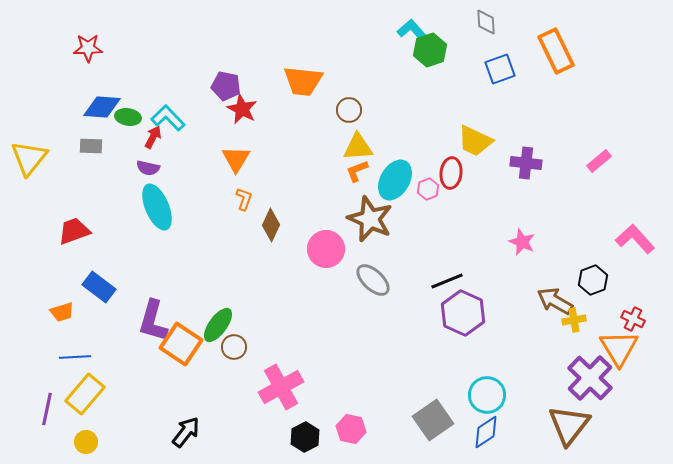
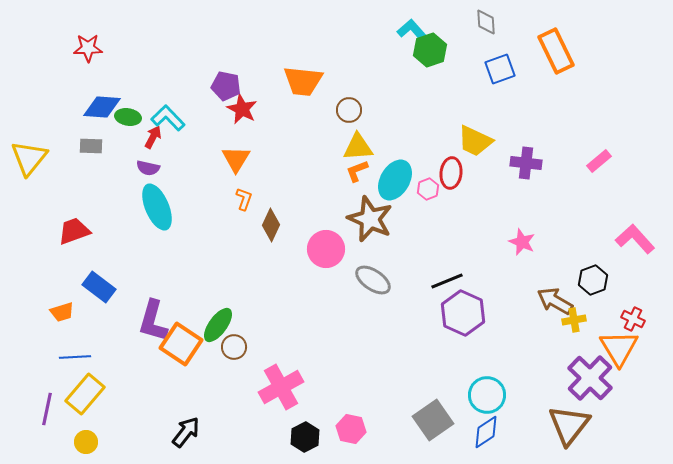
gray ellipse at (373, 280): rotated 9 degrees counterclockwise
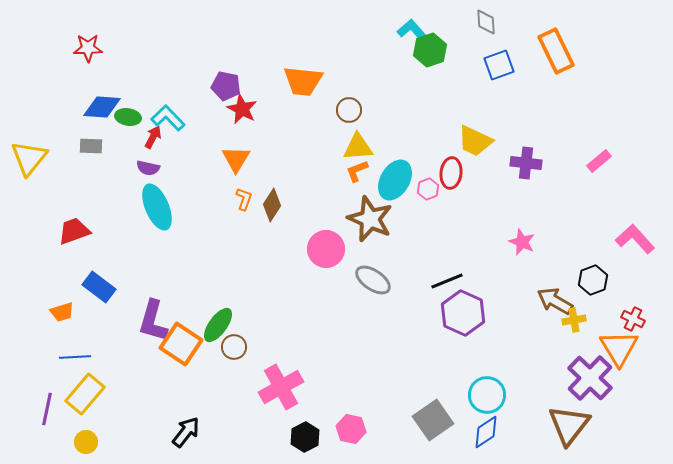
blue square at (500, 69): moved 1 px left, 4 px up
brown diamond at (271, 225): moved 1 px right, 20 px up; rotated 8 degrees clockwise
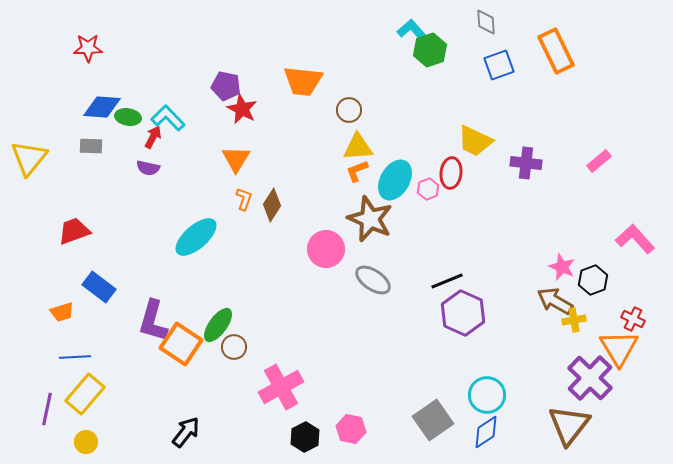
cyan ellipse at (157, 207): moved 39 px right, 30 px down; rotated 72 degrees clockwise
pink star at (522, 242): moved 40 px right, 25 px down
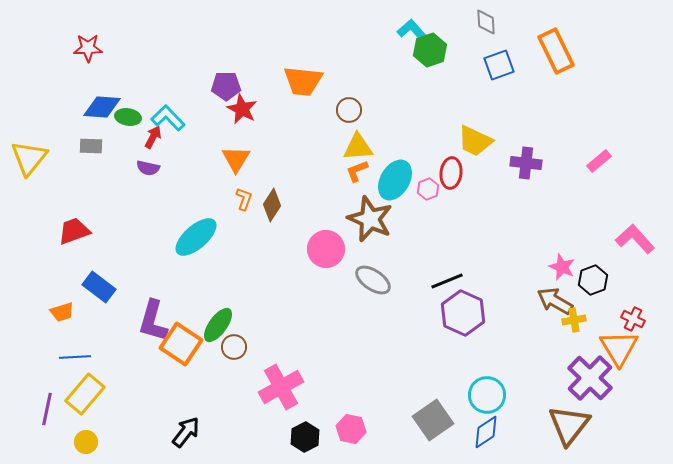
purple pentagon at (226, 86): rotated 12 degrees counterclockwise
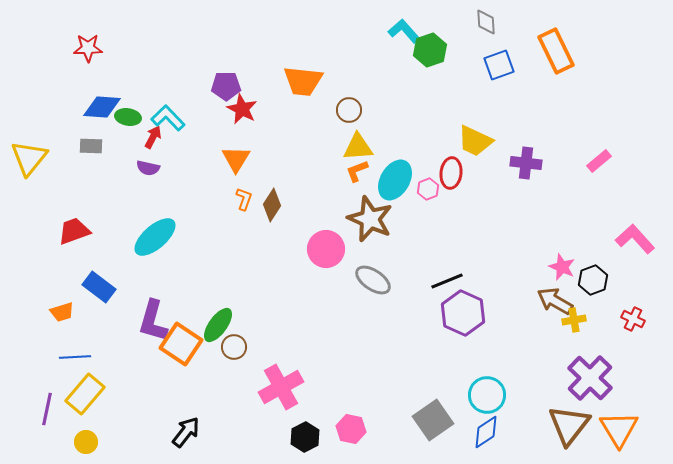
cyan L-shape at (413, 31): moved 9 px left
cyan ellipse at (196, 237): moved 41 px left
orange triangle at (619, 348): moved 81 px down
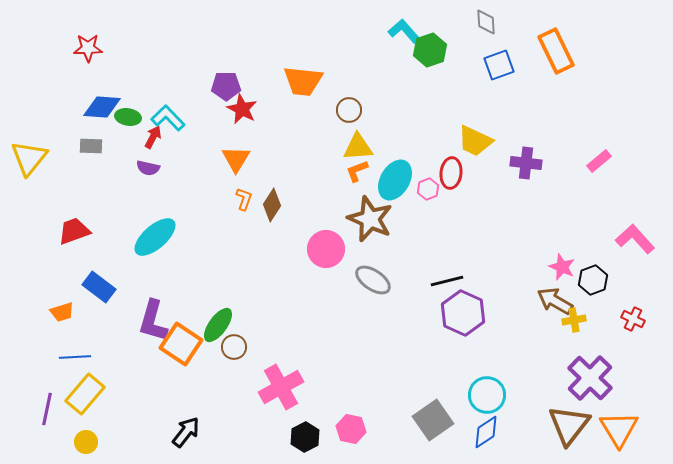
black line at (447, 281): rotated 8 degrees clockwise
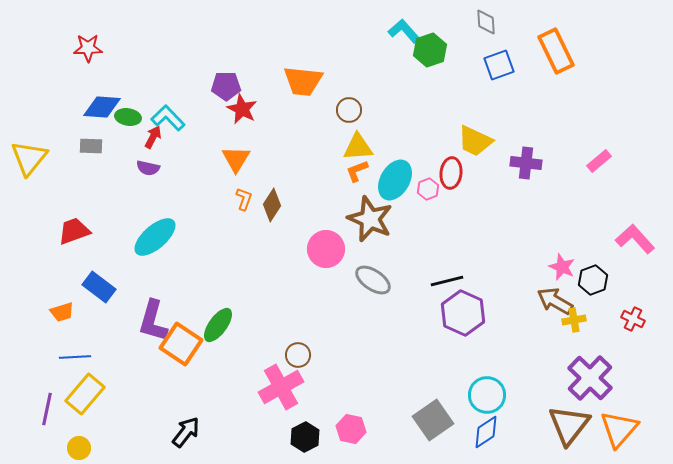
brown circle at (234, 347): moved 64 px right, 8 px down
orange triangle at (619, 429): rotated 12 degrees clockwise
yellow circle at (86, 442): moved 7 px left, 6 px down
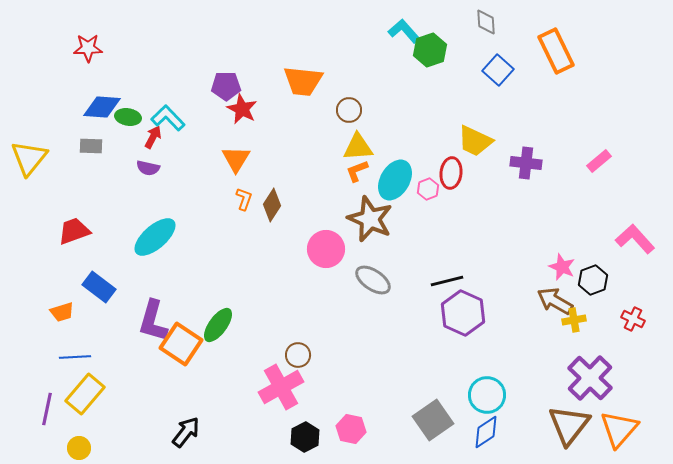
blue square at (499, 65): moved 1 px left, 5 px down; rotated 28 degrees counterclockwise
